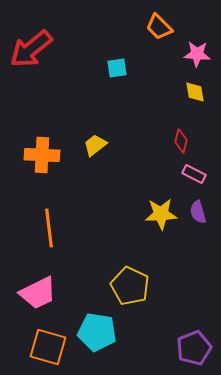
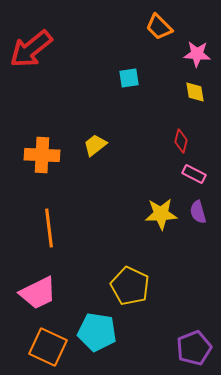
cyan square: moved 12 px right, 10 px down
orange square: rotated 9 degrees clockwise
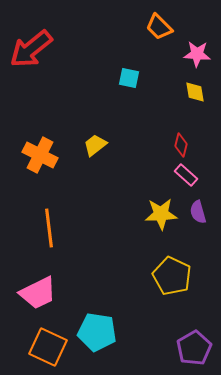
cyan square: rotated 20 degrees clockwise
red diamond: moved 4 px down
orange cross: moved 2 px left; rotated 24 degrees clockwise
pink rectangle: moved 8 px left, 1 px down; rotated 15 degrees clockwise
yellow pentagon: moved 42 px right, 10 px up
purple pentagon: rotated 8 degrees counterclockwise
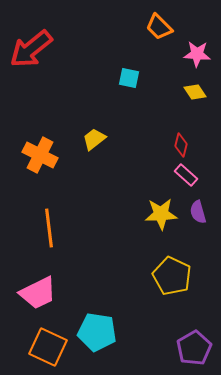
yellow diamond: rotated 25 degrees counterclockwise
yellow trapezoid: moved 1 px left, 6 px up
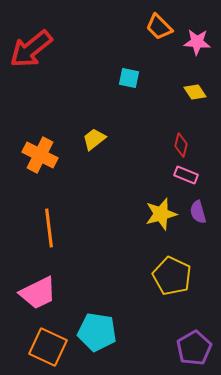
pink star: moved 12 px up
pink rectangle: rotated 20 degrees counterclockwise
yellow star: rotated 12 degrees counterclockwise
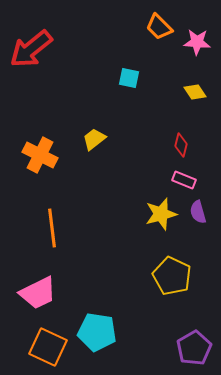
pink rectangle: moved 2 px left, 5 px down
orange line: moved 3 px right
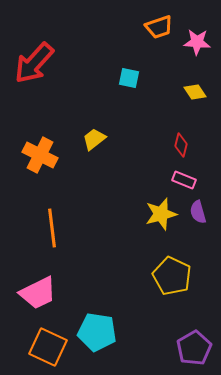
orange trapezoid: rotated 64 degrees counterclockwise
red arrow: moved 3 px right, 14 px down; rotated 9 degrees counterclockwise
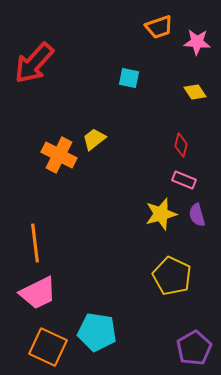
orange cross: moved 19 px right
purple semicircle: moved 1 px left, 3 px down
orange line: moved 17 px left, 15 px down
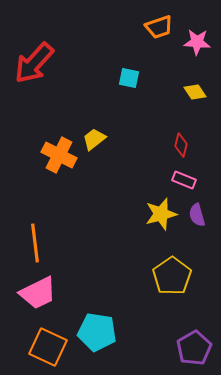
yellow pentagon: rotated 12 degrees clockwise
